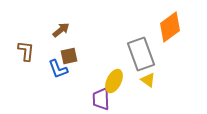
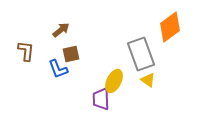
brown square: moved 2 px right, 2 px up
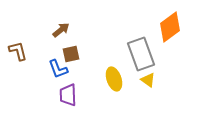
brown L-shape: moved 8 px left; rotated 20 degrees counterclockwise
yellow ellipse: moved 2 px up; rotated 45 degrees counterclockwise
purple trapezoid: moved 33 px left, 4 px up
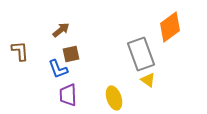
brown L-shape: moved 2 px right; rotated 10 degrees clockwise
yellow ellipse: moved 19 px down
